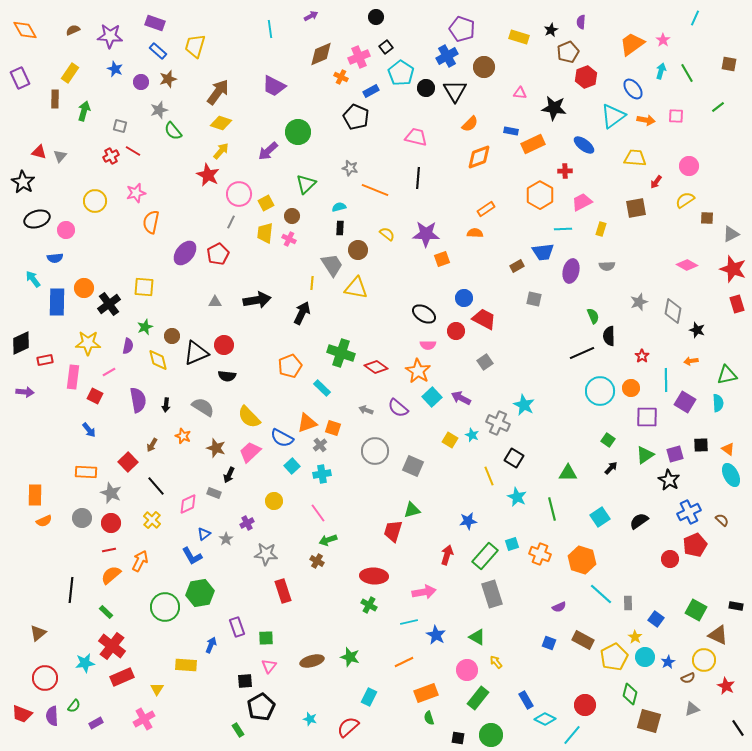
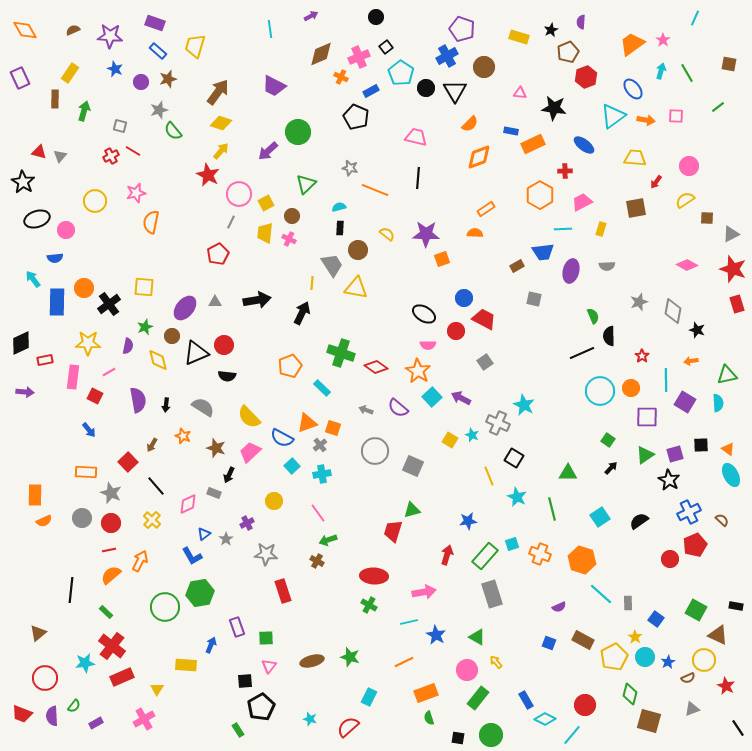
purple ellipse at (185, 253): moved 55 px down
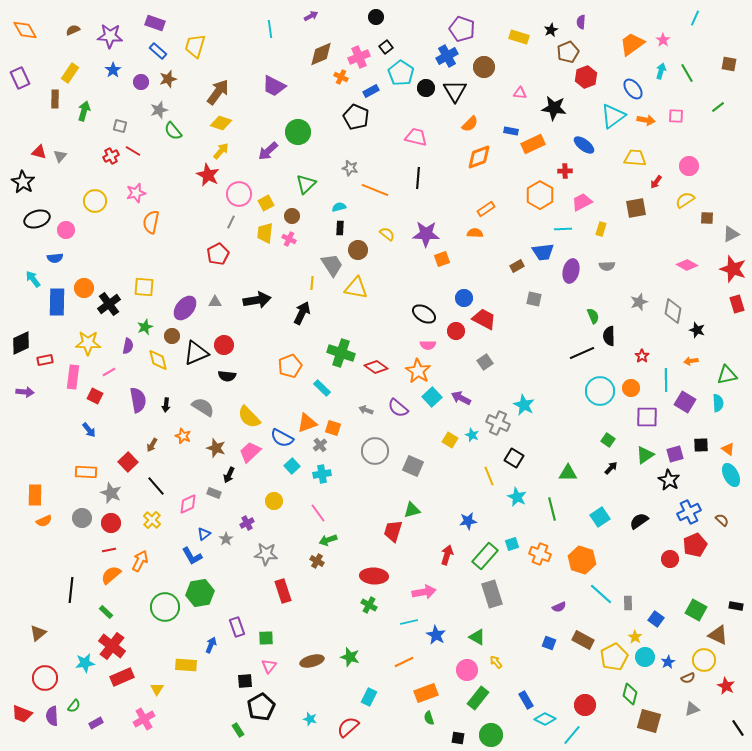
blue star at (115, 69): moved 2 px left, 1 px down; rotated 14 degrees clockwise
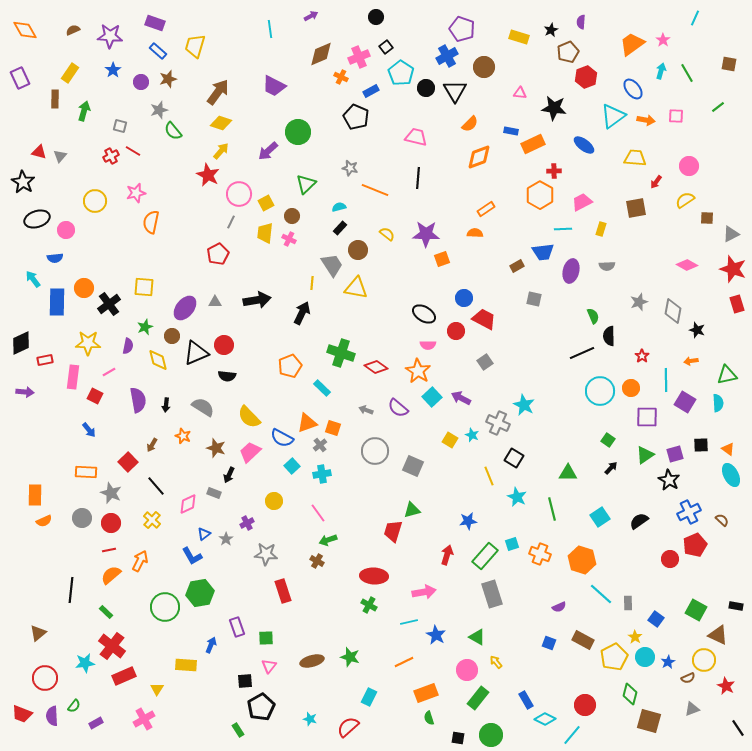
red cross at (565, 171): moved 11 px left
black rectangle at (340, 228): rotated 40 degrees clockwise
red rectangle at (122, 677): moved 2 px right, 1 px up
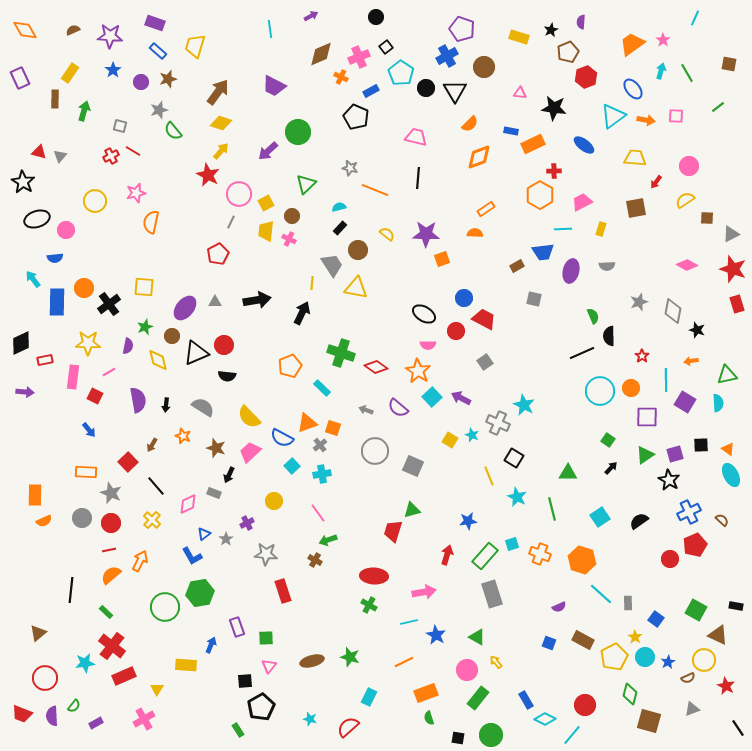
yellow trapezoid at (265, 233): moved 1 px right, 2 px up
brown cross at (317, 561): moved 2 px left, 1 px up
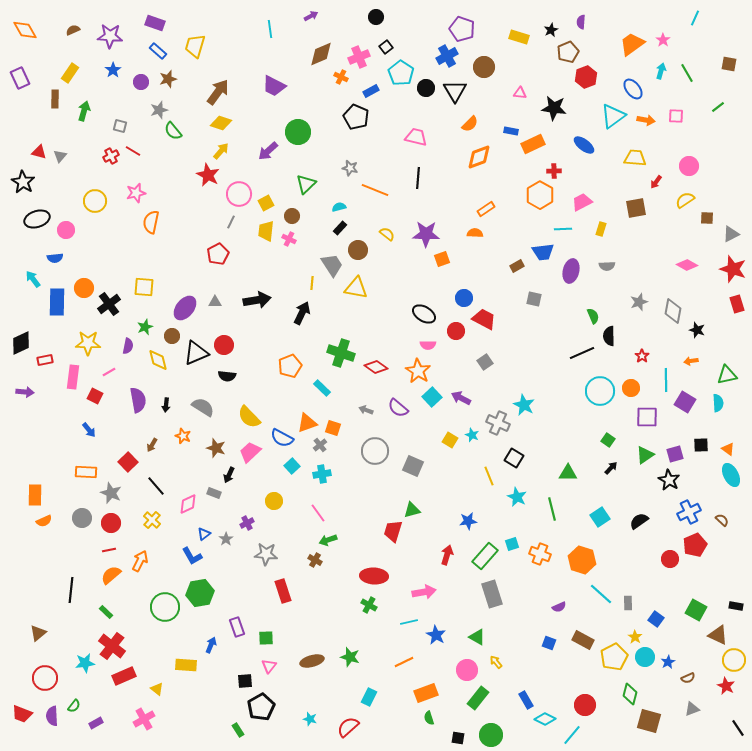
yellow circle at (704, 660): moved 30 px right
yellow triangle at (157, 689): rotated 24 degrees counterclockwise
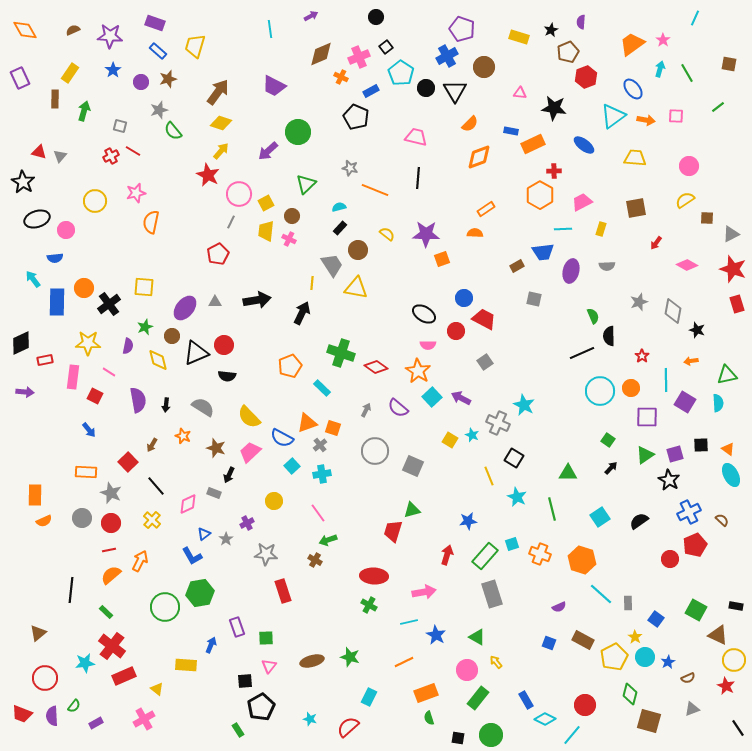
cyan arrow at (661, 71): moved 1 px left, 2 px up
red arrow at (656, 182): moved 61 px down
pink line at (109, 372): rotated 64 degrees clockwise
gray arrow at (366, 410): rotated 96 degrees clockwise
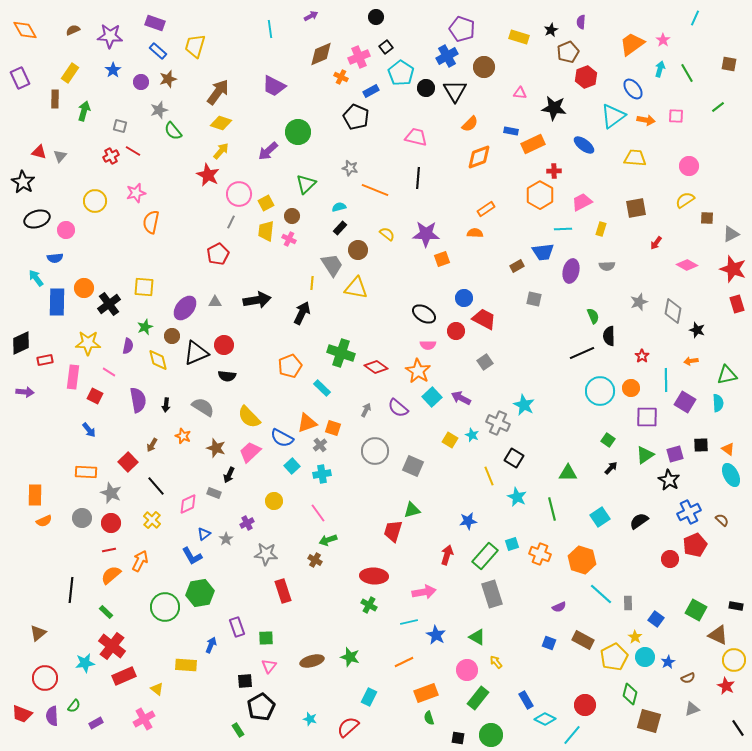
cyan arrow at (33, 279): moved 3 px right, 1 px up
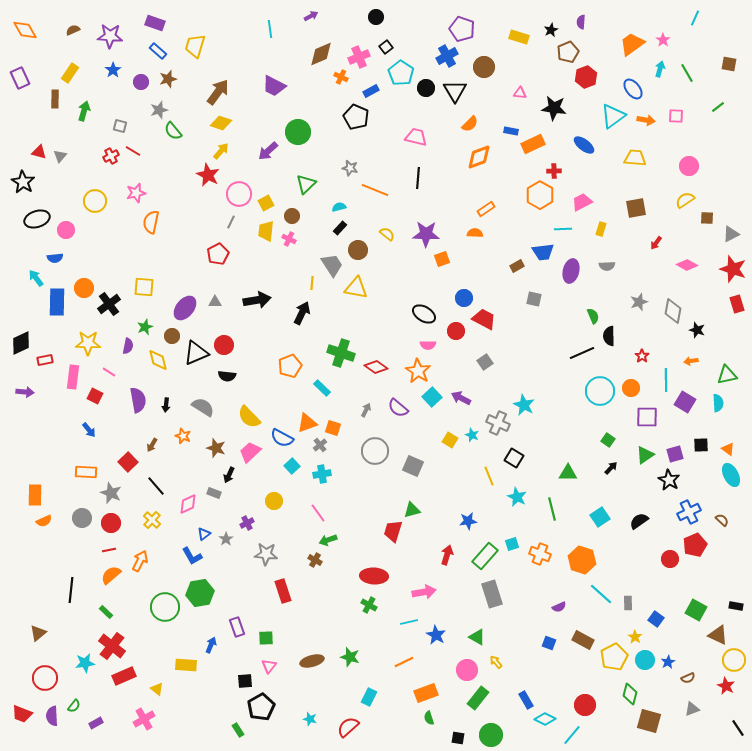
cyan circle at (645, 657): moved 3 px down
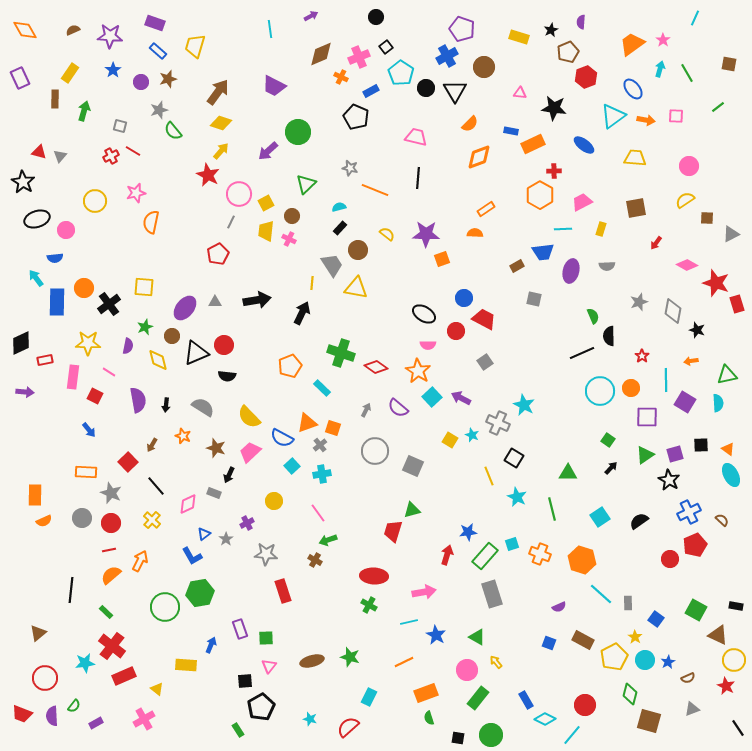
red star at (733, 269): moved 17 px left, 14 px down
blue star at (468, 521): moved 11 px down
purple rectangle at (237, 627): moved 3 px right, 2 px down
